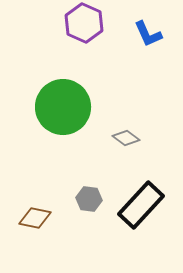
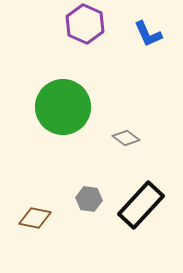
purple hexagon: moved 1 px right, 1 px down
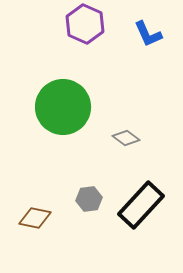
gray hexagon: rotated 15 degrees counterclockwise
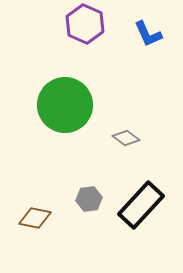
green circle: moved 2 px right, 2 px up
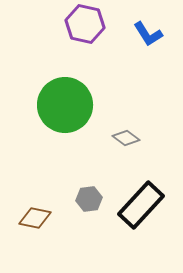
purple hexagon: rotated 12 degrees counterclockwise
blue L-shape: rotated 8 degrees counterclockwise
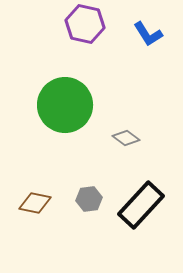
brown diamond: moved 15 px up
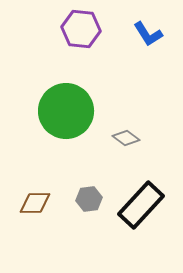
purple hexagon: moved 4 px left, 5 px down; rotated 6 degrees counterclockwise
green circle: moved 1 px right, 6 px down
brown diamond: rotated 12 degrees counterclockwise
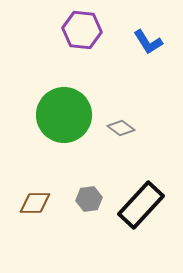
purple hexagon: moved 1 px right, 1 px down
blue L-shape: moved 8 px down
green circle: moved 2 px left, 4 px down
gray diamond: moved 5 px left, 10 px up
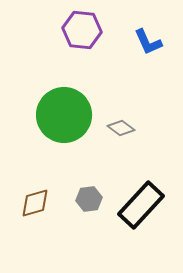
blue L-shape: rotated 8 degrees clockwise
brown diamond: rotated 16 degrees counterclockwise
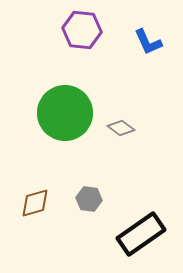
green circle: moved 1 px right, 2 px up
gray hexagon: rotated 15 degrees clockwise
black rectangle: moved 29 px down; rotated 12 degrees clockwise
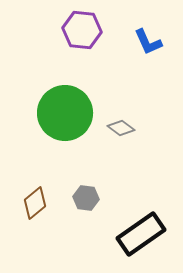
gray hexagon: moved 3 px left, 1 px up
brown diamond: rotated 24 degrees counterclockwise
